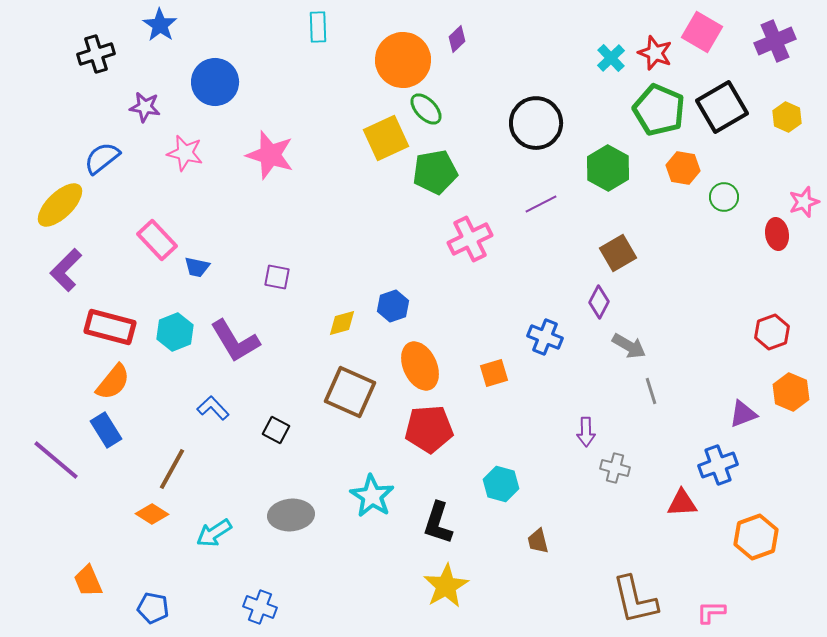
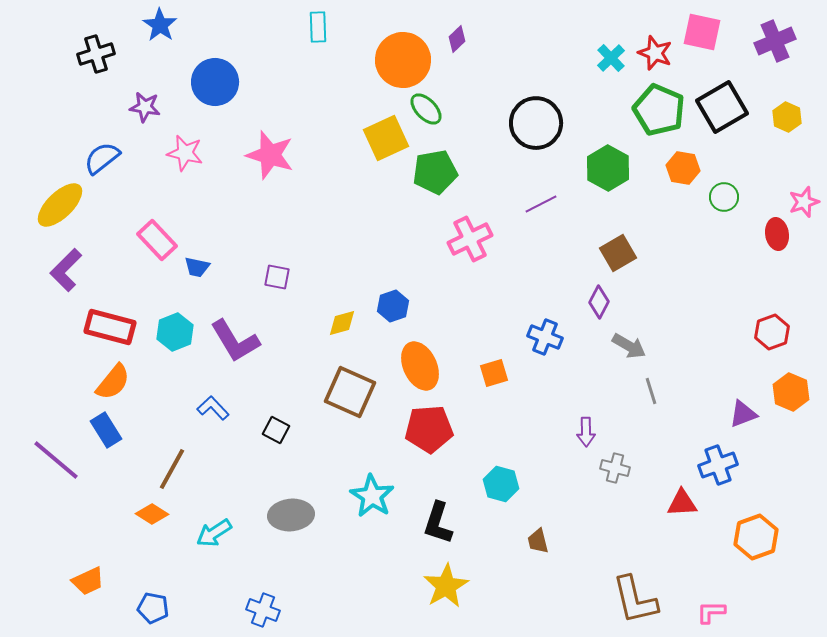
pink square at (702, 32): rotated 18 degrees counterclockwise
orange trapezoid at (88, 581): rotated 92 degrees counterclockwise
blue cross at (260, 607): moved 3 px right, 3 px down
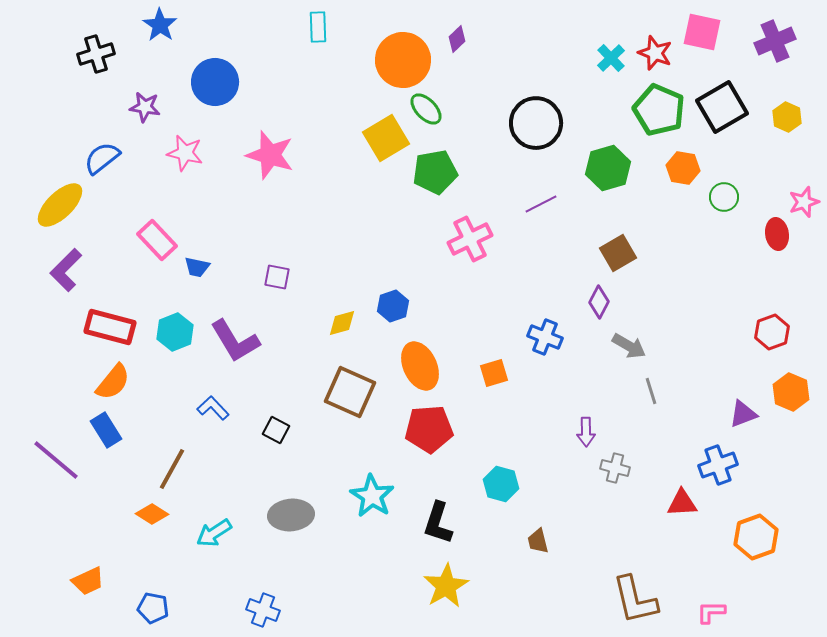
yellow square at (386, 138): rotated 6 degrees counterclockwise
green hexagon at (608, 168): rotated 15 degrees clockwise
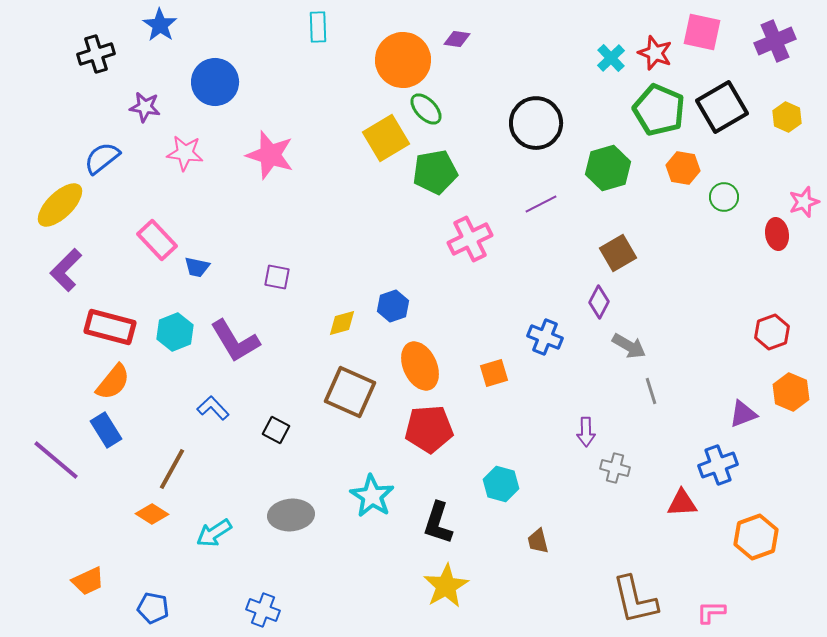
purple diamond at (457, 39): rotated 52 degrees clockwise
pink star at (185, 153): rotated 6 degrees counterclockwise
